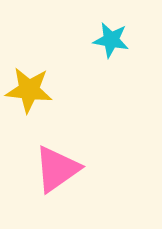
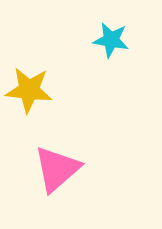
pink triangle: rotated 6 degrees counterclockwise
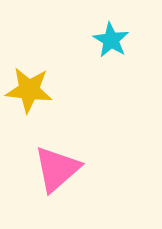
cyan star: rotated 21 degrees clockwise
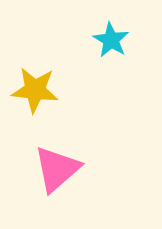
yellow star: moved 6 px right
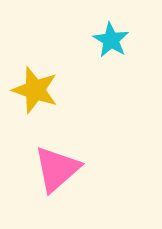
yellow star: rotated 12 degrees clockwise
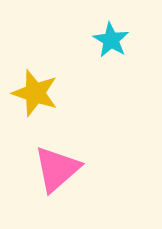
yellow star: moved 3 px down
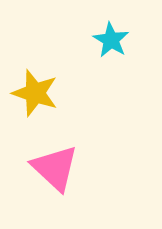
pink triangle: moved 2 px left, 1 px up; rotated 36 degrees counterclockwise
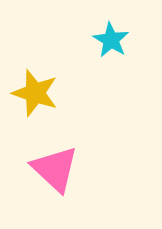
pink triangle: moved 1 px down
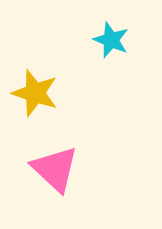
cyan star: rotated 9 degrees counterclockwise
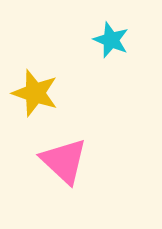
pink triangle: moved 9 px right, 8 px up
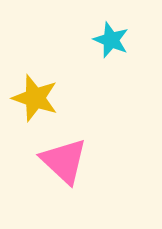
yellow star: moved 5 px down
